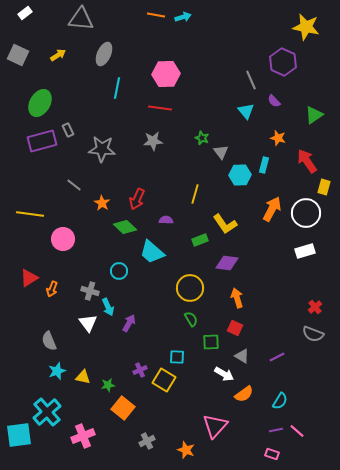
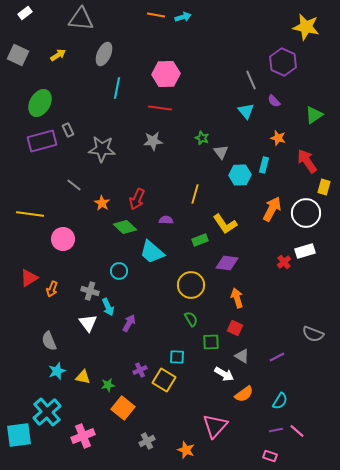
yellow circle at (190, 288): moved 1 px right, 3 px up
red cross at (315, 307): moved 31 px left, 45 px up
pink rectangle at (272, 454): moved 2 px left, 2 px down
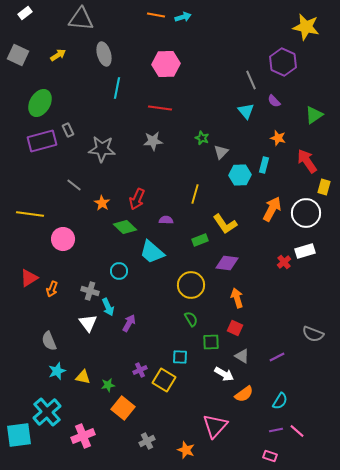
gray ellipse at (104, 54): rotated 40 degrees counterclockwise
pink hexagon at (166, 74): moved 10 px up
gray triangle at (221, 152): rotated 21 degrees clockwise
cyan square at (177, 357): moved 3 px right
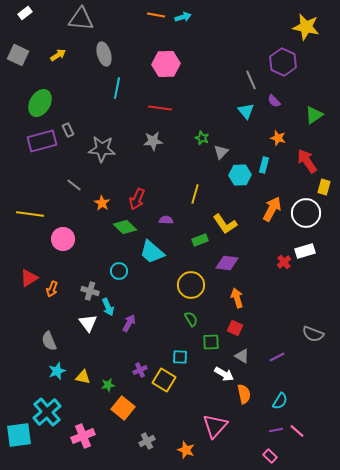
orange semicircle at (244, 394): rotated 66 degrees counterclockwise
pink rectangle at (270, 456): rotated 24 degrees clockwise
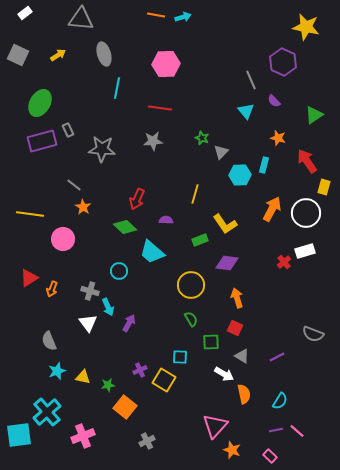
orange star at (102, 203): moved 19 px left, 4 px down
orange square at (123, 408): moved 2 px right, 1 px up
orange star at (186, 450): moved 46 px right
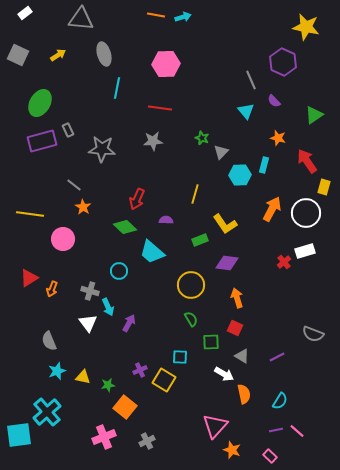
pink cross at (83, 436): moved 21 px right, 1 px down
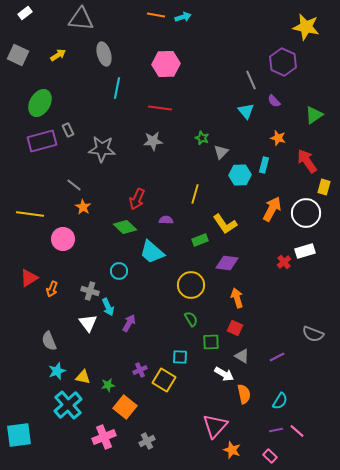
cyan cross at (47, 412): moved 21 px right, 7 px up
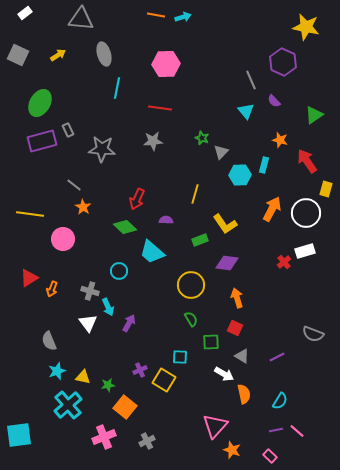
orange star at (278, 138): moved 2 px right, 2 px down
yellow rectangle at (324, 187): moved 2 px right, 2 px down
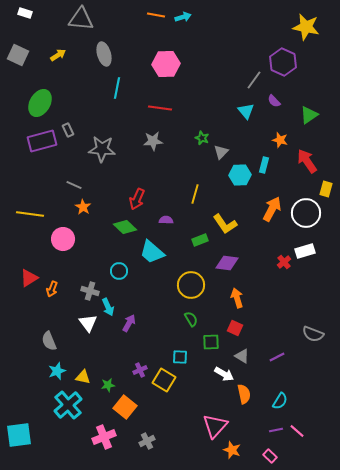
white rectangle at (25, 13): rotated 56 degrees clockwise
gray line at (251, 80): moved 3 px right; rotated 60 degrees clockwise
green triangle at (314, 115): moved 5 px left
gray line at (74, 185): rotated 14 degrees counterclockwise
